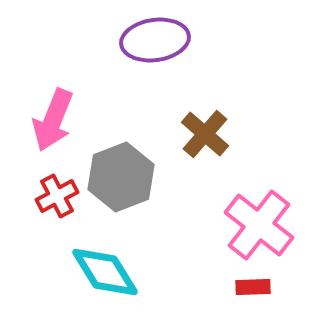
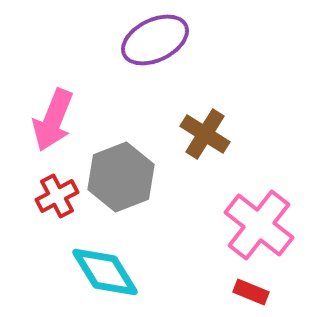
purple ellipse: rotated 18 degrees counterclockwise
brown cross: rotated 9 degrees counterclockwise
red rectangle: moved 2 px left, 5 px down; rotated 24 degrees clockwise
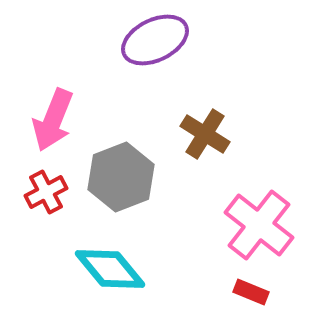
red cross: moved 11 px left, 4 px up
cyan diamond: moved 5 px right, 3 px up; rotated 8 degrees counterclockwise
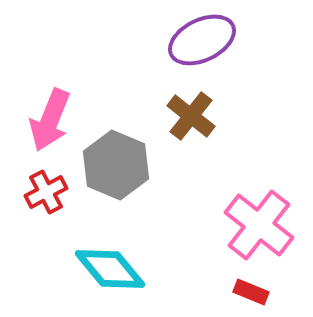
purple ellipse: moved 47 px right
pink arrow: moved 3 px left
brown cross: moved 14 px left, 18 px up; rotated 6 degrees clockwise
gray hexagon: moved 5 px left, 12 px up; rotated 16 degrees counterclockwise
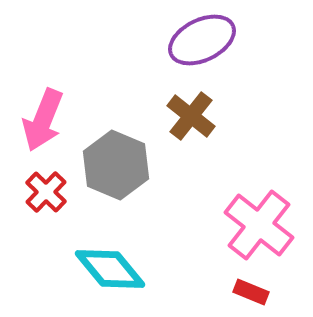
pink arrow: moved 7 px left
red cross: rotated 18 degrees counterclockwise
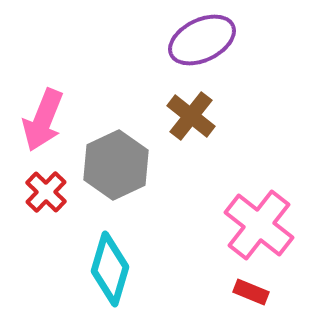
gray hexagon: rotated 12 degrees clockwise
cyan diamond: rotated 56 degrees clockwise
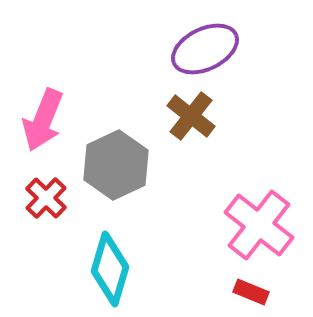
purple ellipse: moved 3 px right, 9 px down
red cross: moved 6 px down
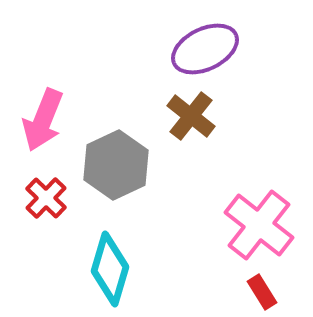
red rectangle: moved 11 px right; rotated 36 degrees clockwise
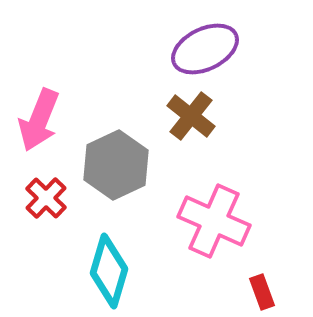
pink arrow: moved 4 px left
pink cross: moved 45 px left, 4 px up; rotated 14 degrees counterclockwise
cyan diamond: moved 1 px left, 2 px down
red rectangle: rotated 12 degrees clockwise
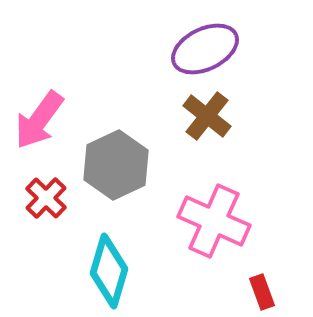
brown cross: moved 16 px right
pink arrow: rotated 14 degrees clockwise
